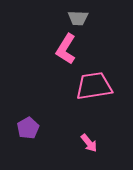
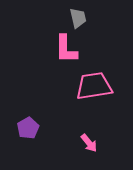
gray trapezoid: rotated 105 degrees counterclockwise
pink L-shape: rotated 32 degrees counterclockwise
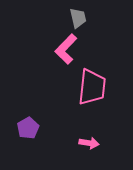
pink L-shape: rotated 44 degrees clockwise
pink trapezoid: moved 2 px left, 1 px down; rotated 105 degrees clockwise
pink arrow: rotated 42 degrees counterclockwise
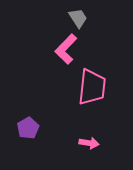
gray trapezoid: rotated 20 degrees counterclockwise
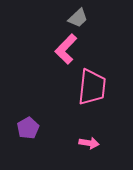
gray trapezoid: rotated 80 degrees clockwise
